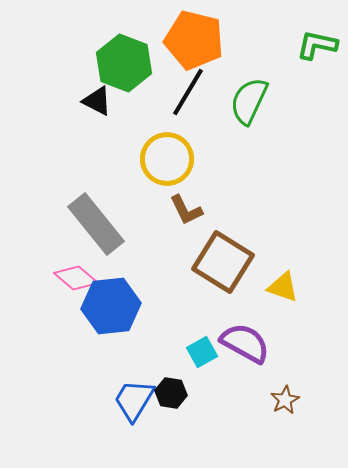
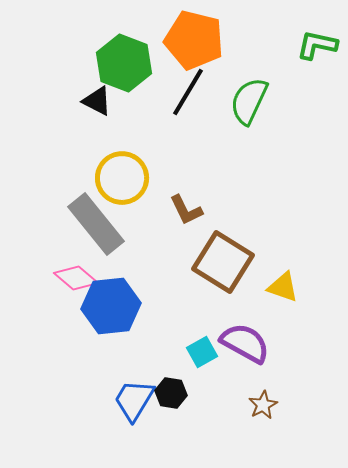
yellow circle: moved 45 px left, 19 px down
brown star: moved 22 px left, 5 px down
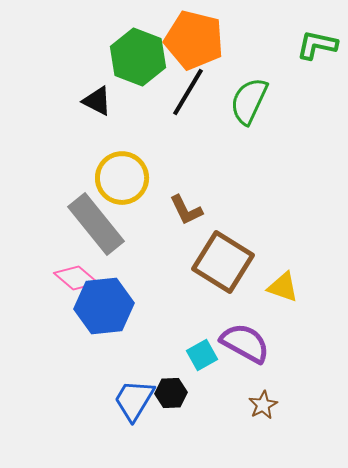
green hexagon: moved 14 px right, 6 px up
blue hexagon: moved 7 px left
cyan square: moved 3 px down
black hexagon: rotated 12 degrees counterclockwise
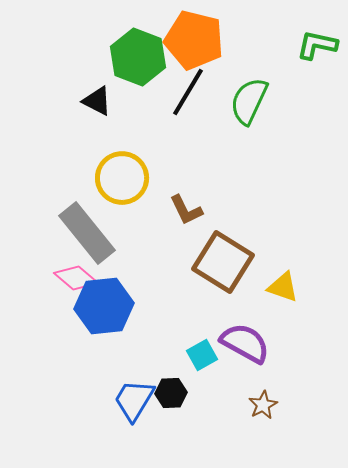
gray rectangle: moved 9 px left, 9 px down
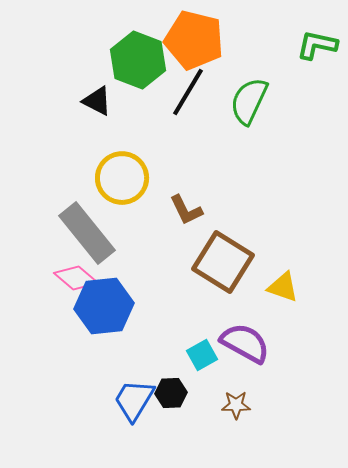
green hexagon: moved 3 px down
brown star: moved 27 px left; rotated 28 degrees clockwise
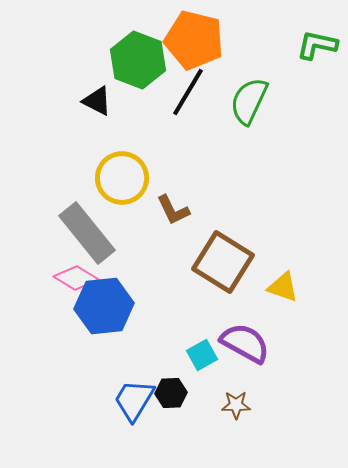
brown L-shape: moved 13 px left
pink diamond: rotated 9 degrees counterclockwise
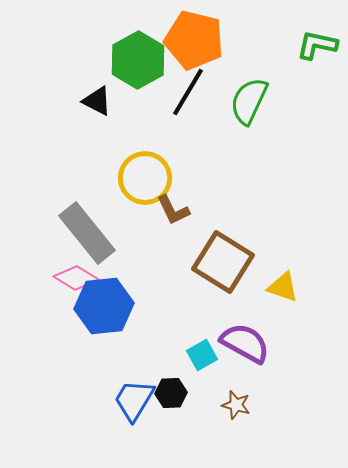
green hexagon: rotated 10 degrees clockwise
yellow circle: moved 23 px right
brown star: rotated 16 degrees clockwise
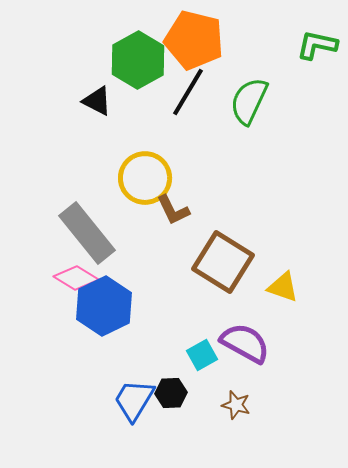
blue hexagon: rotated 20 degrees counterclockwise
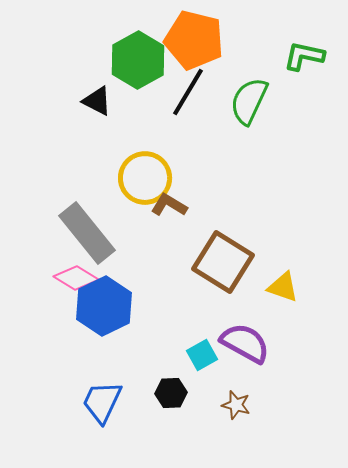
green L-shape: moved 13 px left, 11 px down
brown L-shape: moved 4 px left, 5 px up; rotated 147 degrees clockwise
blue trapezoid: moved 32 px left, 2 px down; rotated 6 degrees counterclockwise
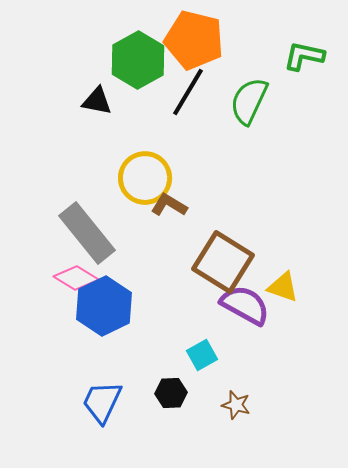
black triangle: rotated 16 degrees counterclockwise
purple semicircle: moved 38 px up
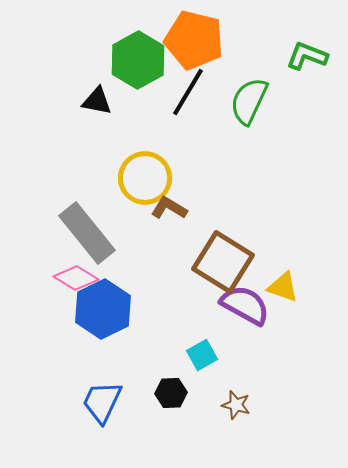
green L-shape: moved 3 px right; rotated 9 degrees clockwise
brown L-shape: moved 3 px down
blue hexagon: moved 1 px left, 3 px down
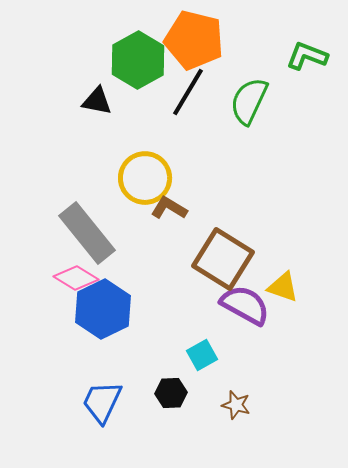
brown square: moved 3 px up
